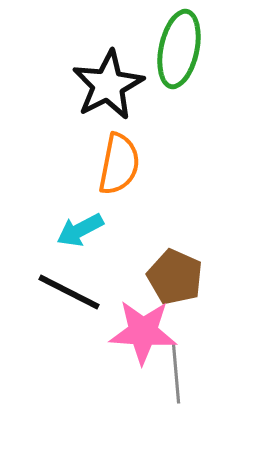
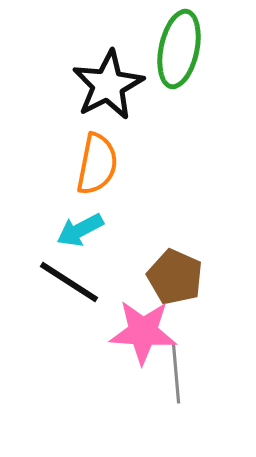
orange semicircle: moved 22 px left
black line: moved 10 px up; rotated 6 degrees clockwise
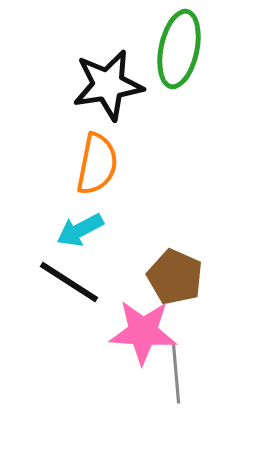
black star: rotated 18 degrees clockwise
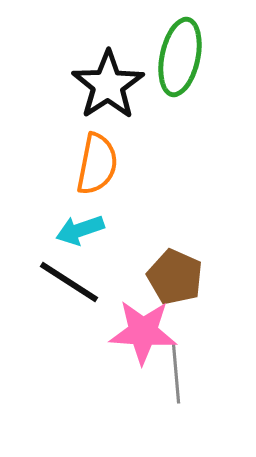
green ellipse: moved 1 px right, 8 px down
black star: rotated 24 degrees counterclockwise
cyan arrow: rotated 9 degrees clockwise
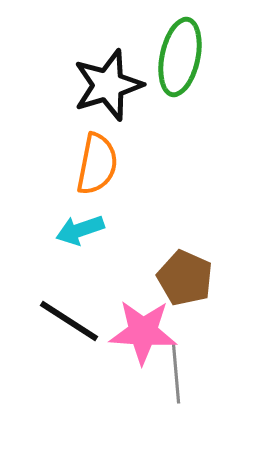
black star: rotated 16 degrees clockwise
brown pentagon: moved 10 px right, 1 px down
black line: moved 39 px down
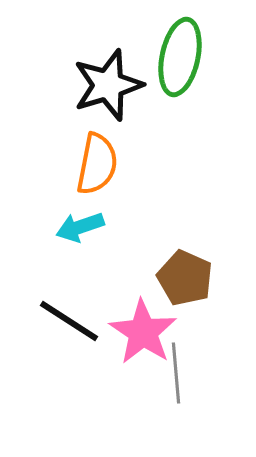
cyan arrow: moved 3 px up
pink star: rotated 30 degrees clockwise
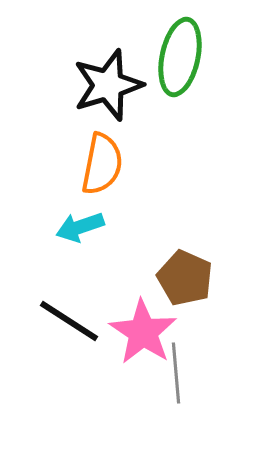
orange semicircle: moved 5 px right
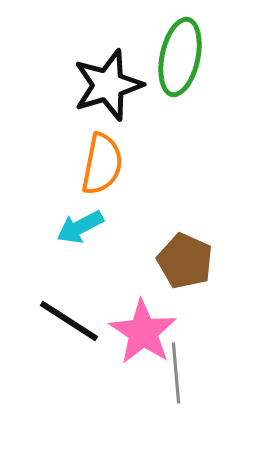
cyan arrow: rotated 9 degrees counterclockwise
brown pentagon: moved 17 px up
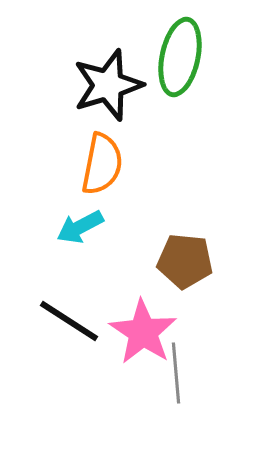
brown pentagon: rotated 18 degrees counterclockwise
